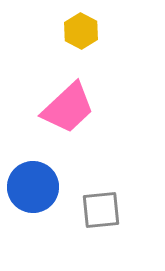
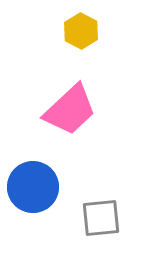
pink trapezoid: moved 2 px right, 2 px down
gray square: moved 8 px down
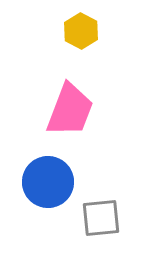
pink trapezoid: rotated 26 degrees counterclockwise
blue circle: moved 15 px right, 5 px up
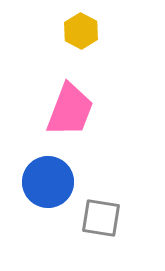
gray square: rotated 15 degrees clockwise
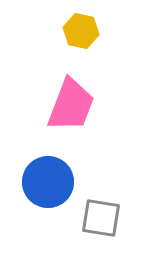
yellow hexagon: rotated 16 degrees counterclockwise
pink trapezoid: moved 1 px right, 5 px up
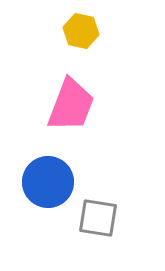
gray square: moved 3 px left
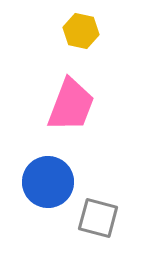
gray square: rotated 6 degrees clockwise
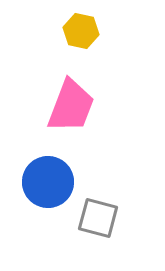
pink trapezoid: moved 1 px down
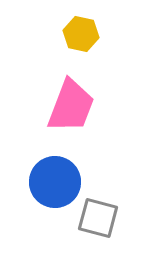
yellow hexagon: moved 3 px down
blue circle: moved 7 px right
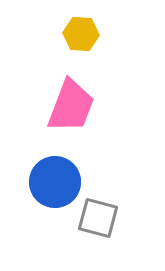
yellow hexagon: rotated 8 degrees counterclockwise
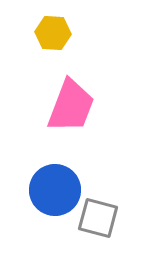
yellow hexagon: moved 28 px left, 1 px up
blue circle: moved 8 px down
